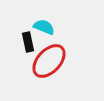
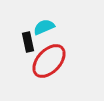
cyan semicircle: rotated 45 degrees counterclockwise
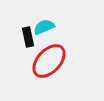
black rectangle: moved 5 px up
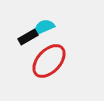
black rectangle: rotated 72 degrees clockwise
